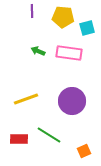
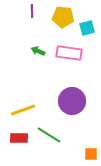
yellow line: moved 3 px left, 11 px down
red rectangle: moved 1 px up
orange square: moved 7 px right, 3 px down; rotated 24 degrees clockwise
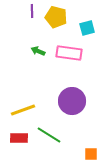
yellow pentagon: moved 7 px left; rotated 10 degrees clockwise
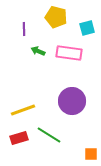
purple line: moved 8 px left, 18 px down
red rectangle: rotated 18 degrees counterclockwise
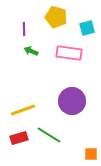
green arrow: moved 7 px left
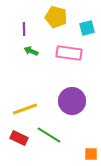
yellow line: moved 2 px right, 1 px up
red rectangle: rotated 42 degrees clockwise
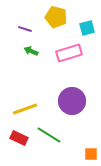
purple line: moved 1 px right; rotated 72 degrees counterclockwise
pink rectangle: rotated 25 degrees counterclockwise
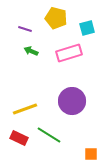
yellow pentagon: moved 1 px down
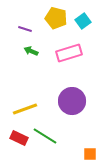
cyan square: moved 4 px left, 7 px up; rotated 21 degrees counterclockwise
green line: moved 4 px left, 1 px down
orange square: moved 1 px left
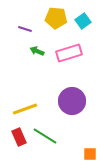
yellow pentagon: rotated 10 degrees counterclockwise
green arrow: moved 6 px right
red rectangle: moved 1 px up; rotated 42 degrees clockwise
